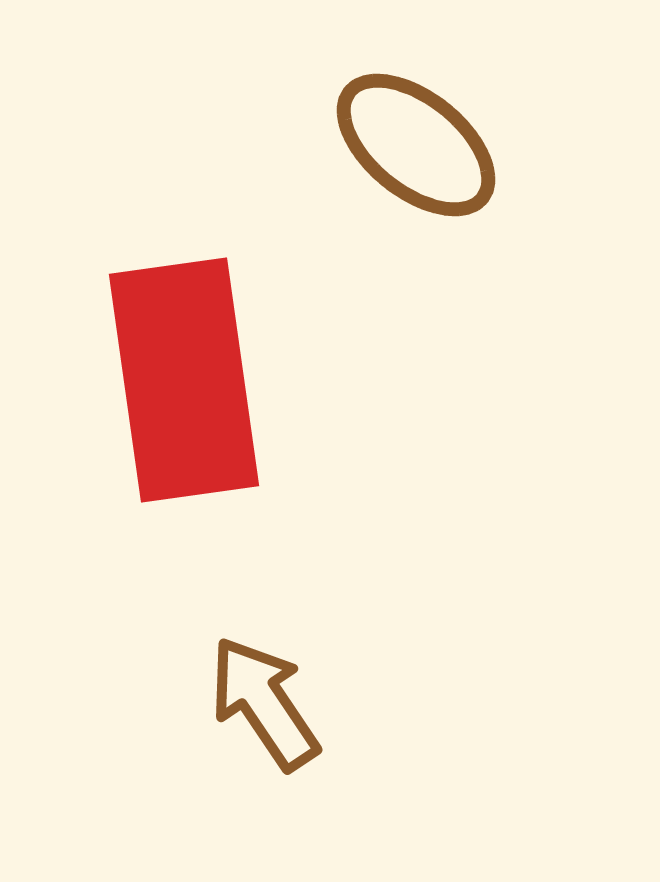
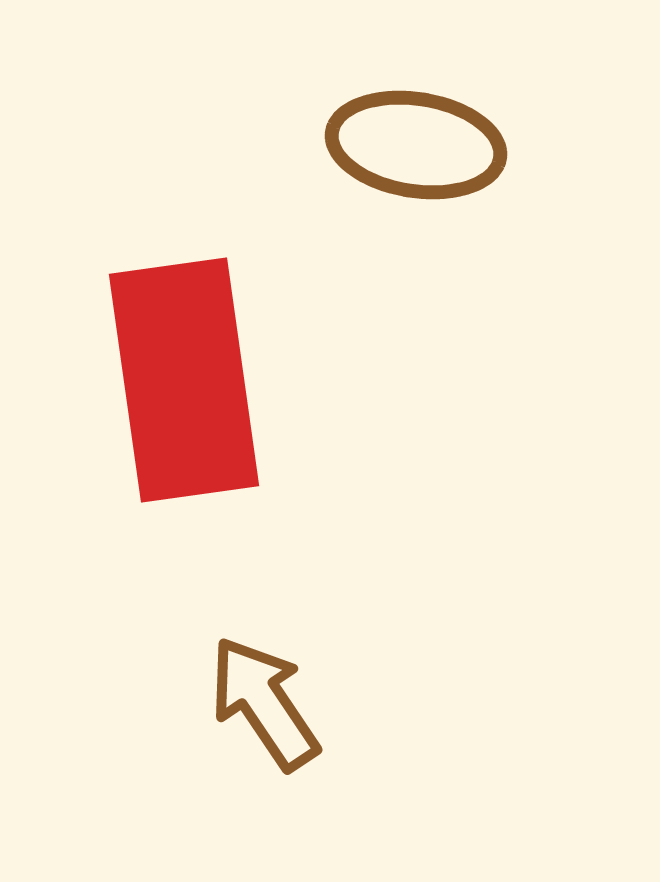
brown ellipse: rotated 30 degrees counterclockwise
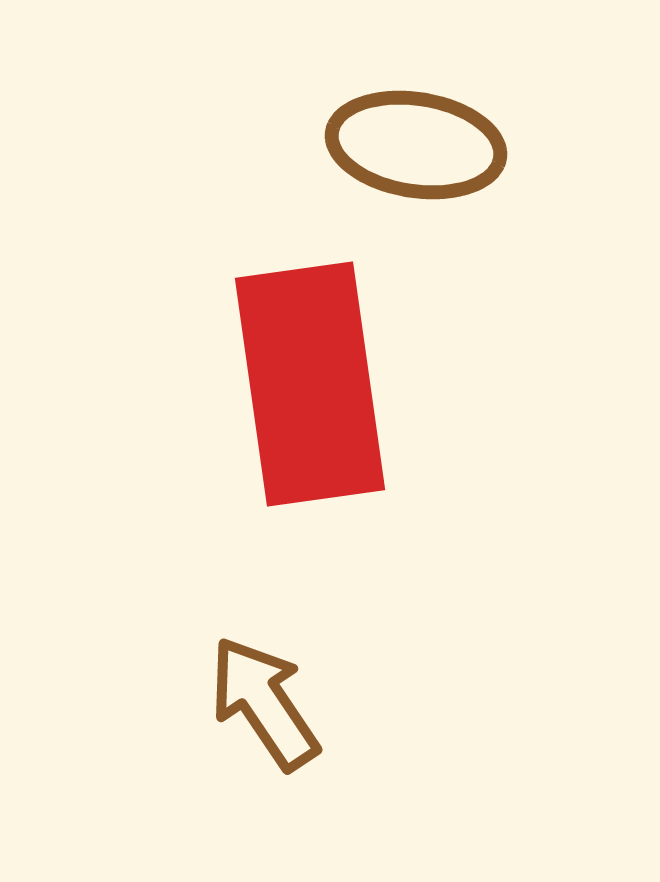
red rectangle: moved 126 px right, 4 px down
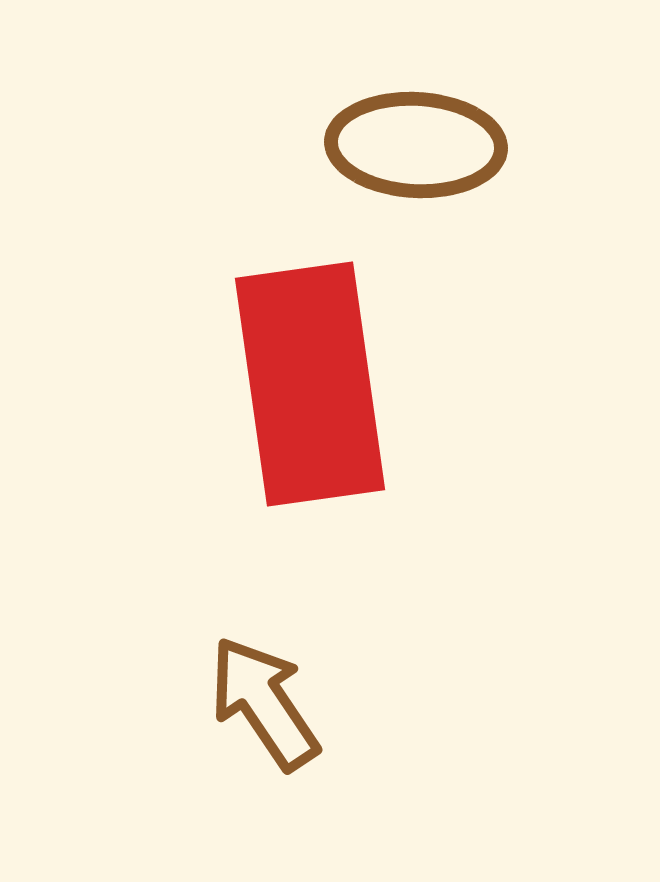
brown ellipse: rotated 6 degrees counterclockwise
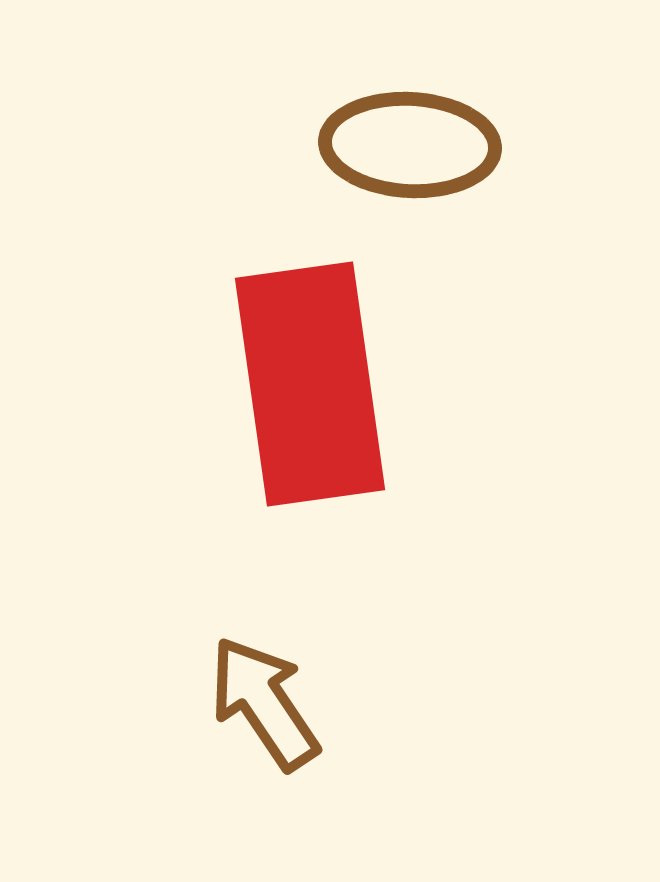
brown ellipse: moved 6 px left
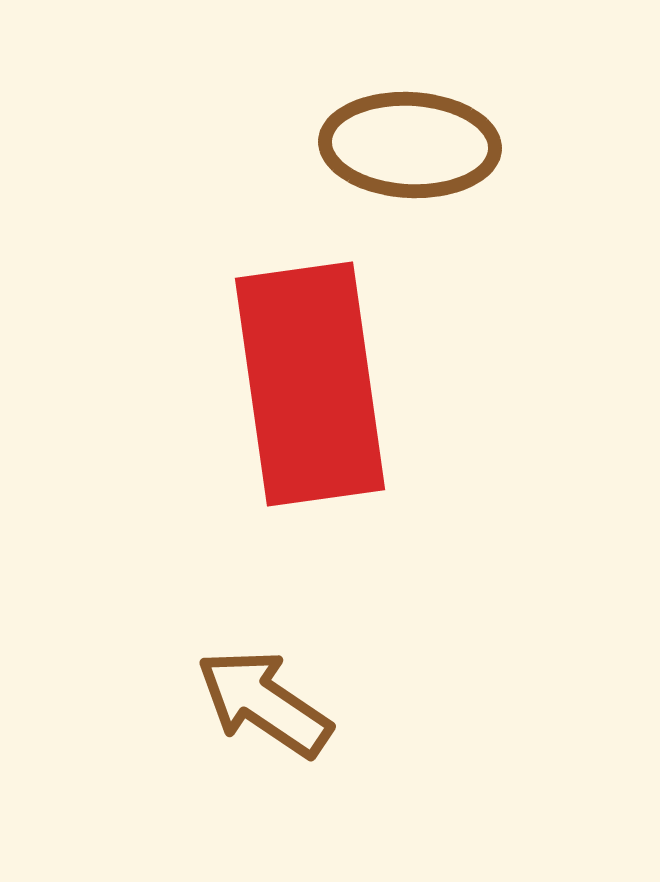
brown arrow: rotated 22 degrees counterclockwise
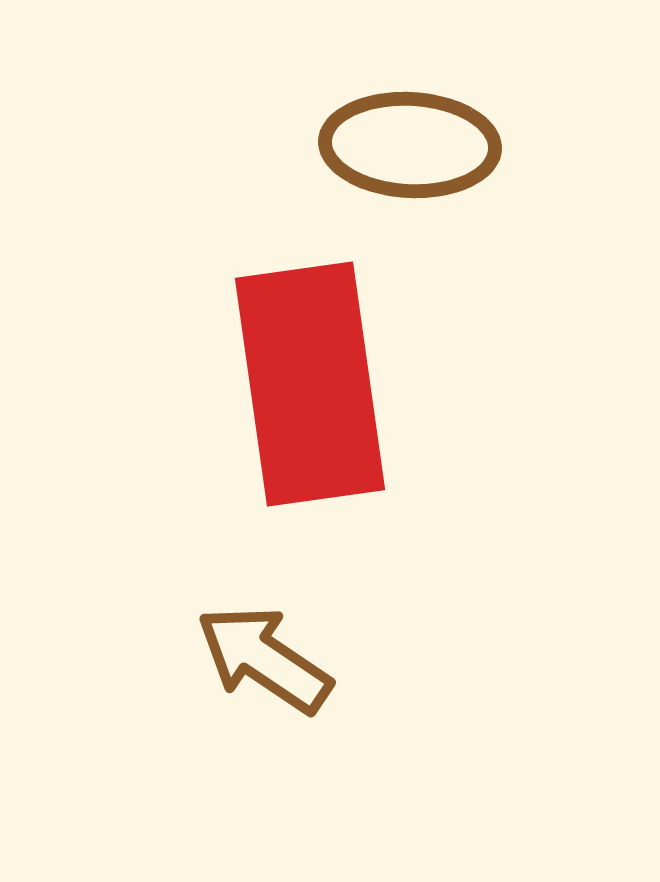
brown arrow: moved 44 px up
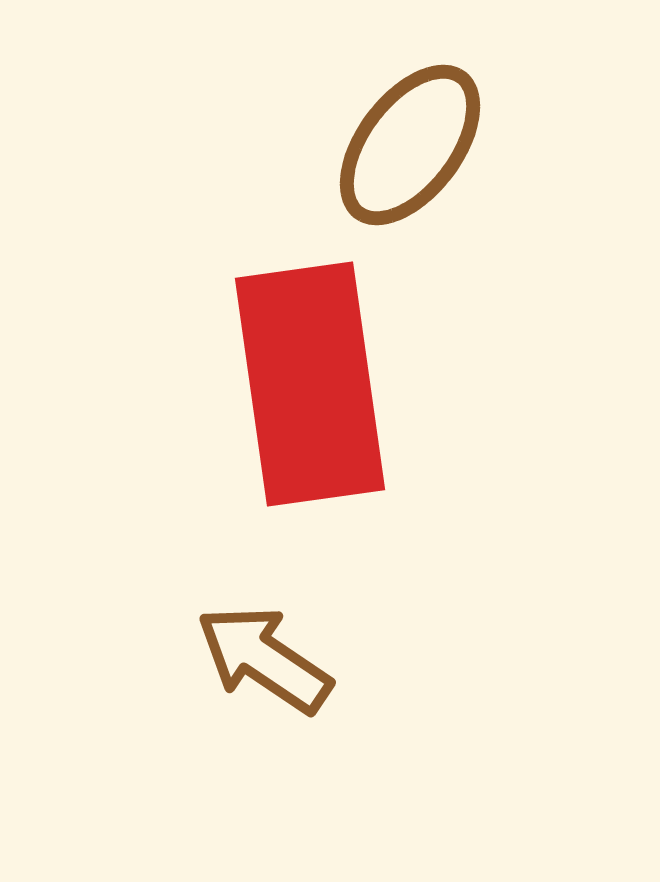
brown ellipse: rotated 56 degrees counterclockwise
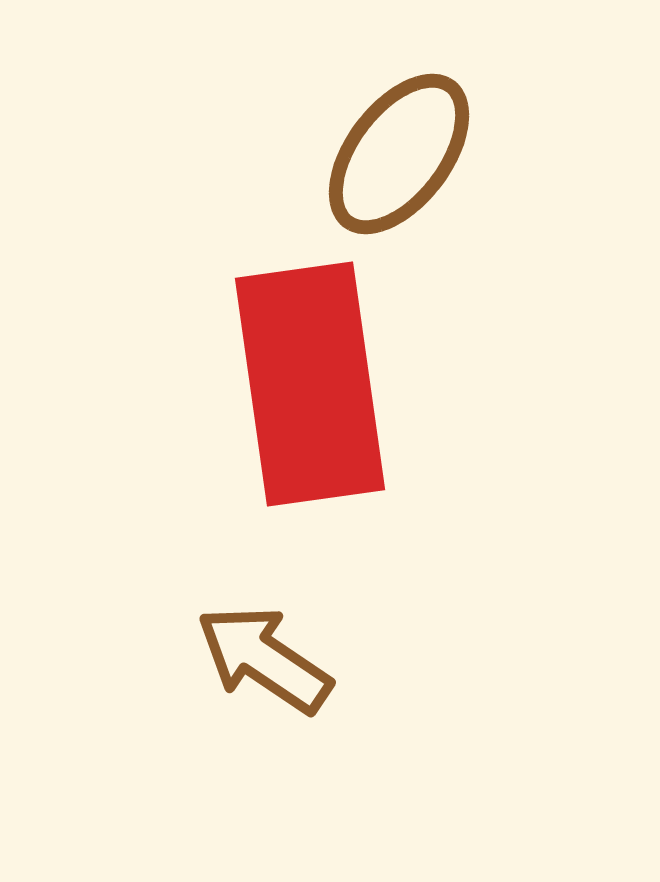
brown ellipse: moved 11 px left, 9 px down
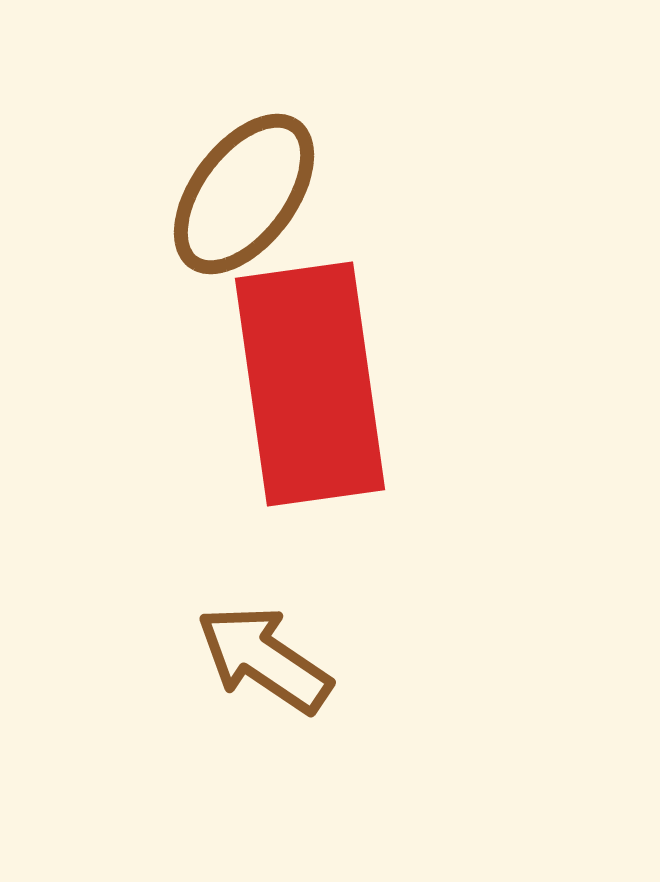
brown ellipse: moved 155 px left, 40 px down
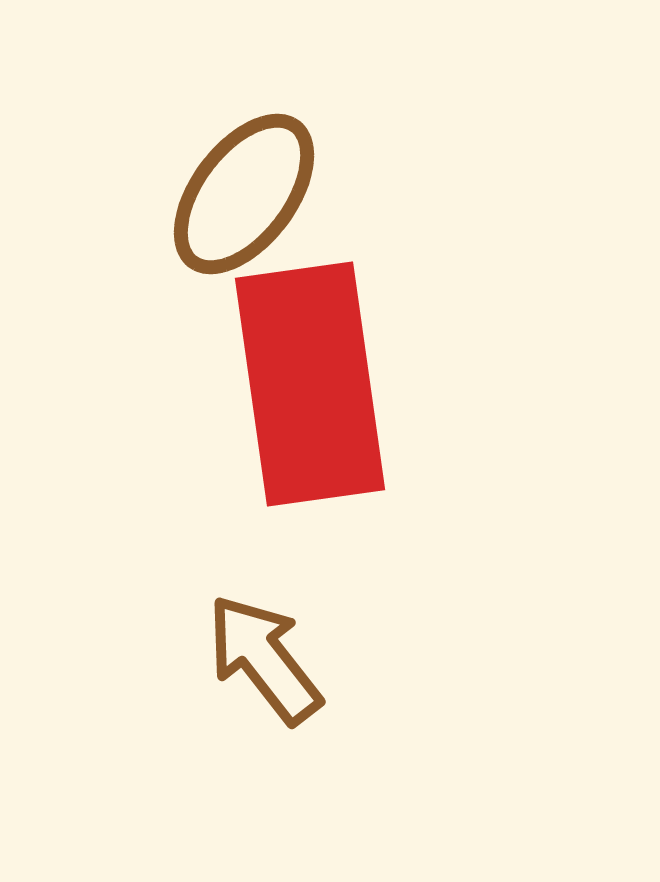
brown arrow: rotated 18 degrees clockwise
